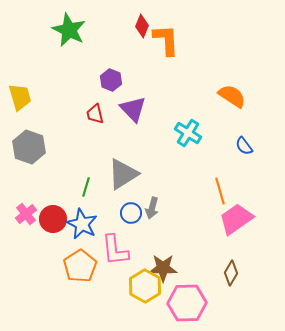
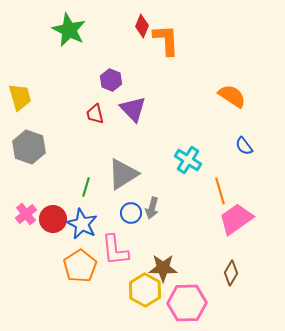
cyan cross: moved 27 px down
yellow hexagon: moved 4 px down
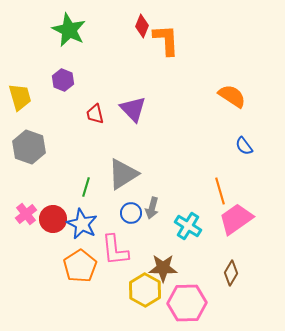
purple hexagon: moved 48 px left
cyan cross: moved 66 px down
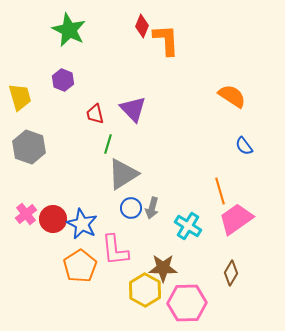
green line: moved 22 px right, 43 px up
blue circle: moved 5 px up
